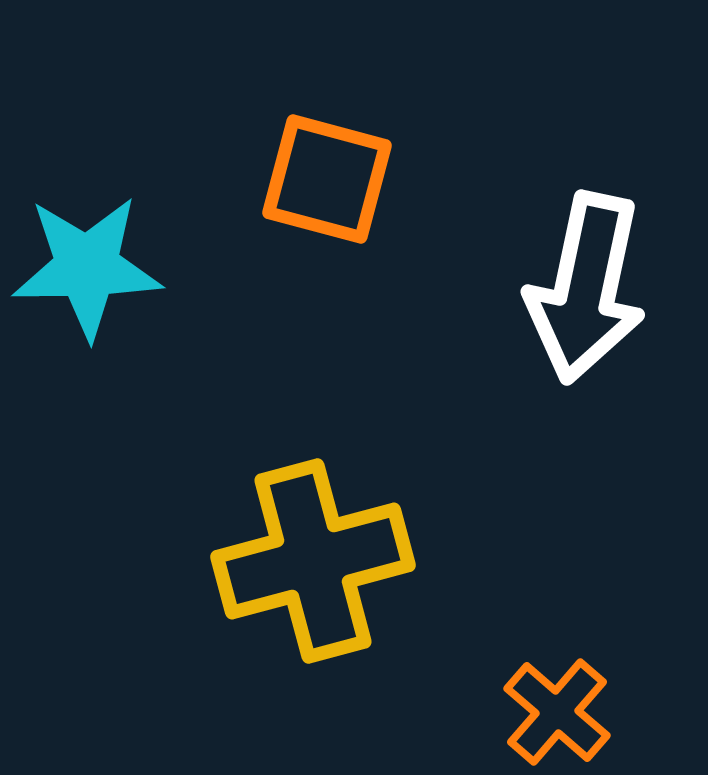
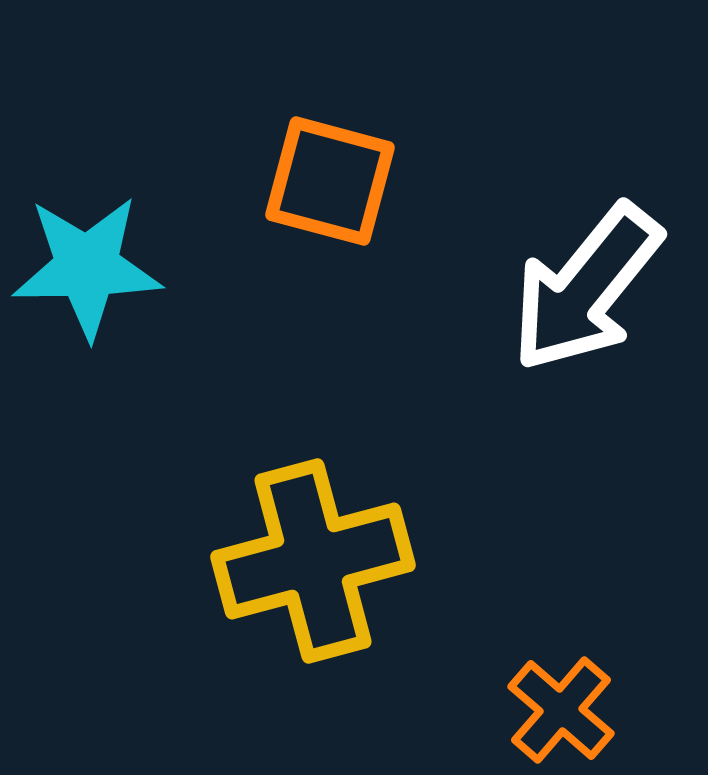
orange square: moved 3 px right, 2 px down
white arrow: rotated 27 degrees clockwise
orange cross: moved 4 px right, 2 px up
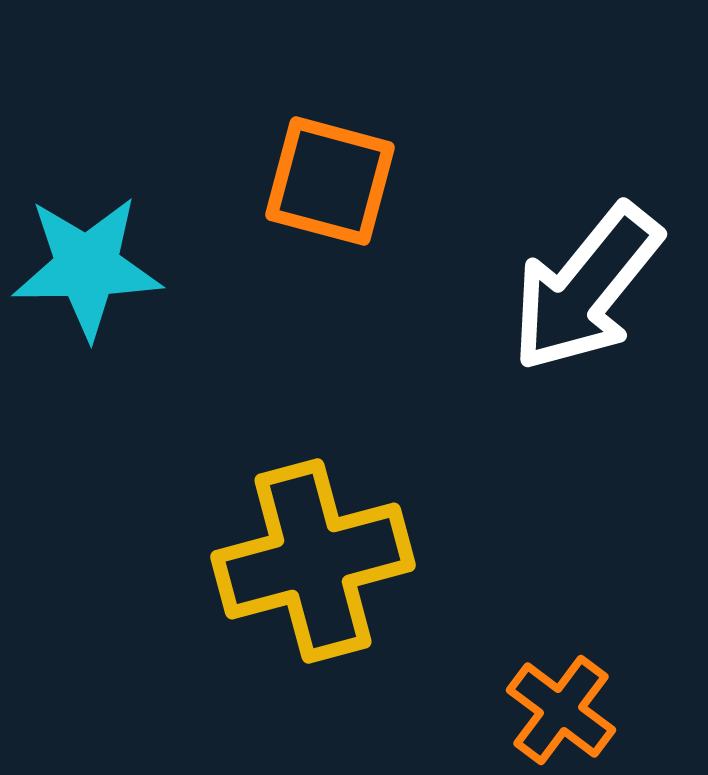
orange cross: rotated 4 degrees counterclockwise
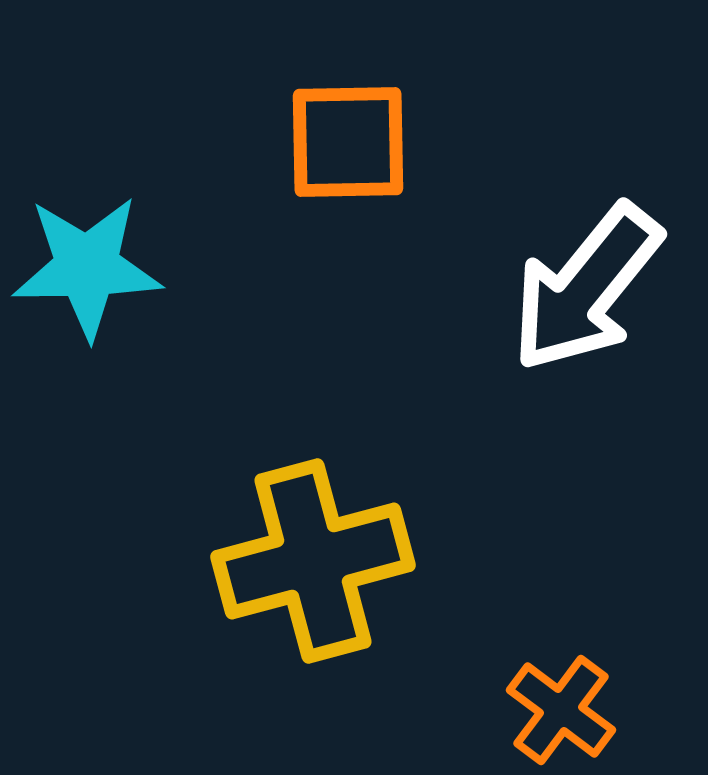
orange square: moved 18 px right, 39 px up; rotated 16 degrees counterclockwise
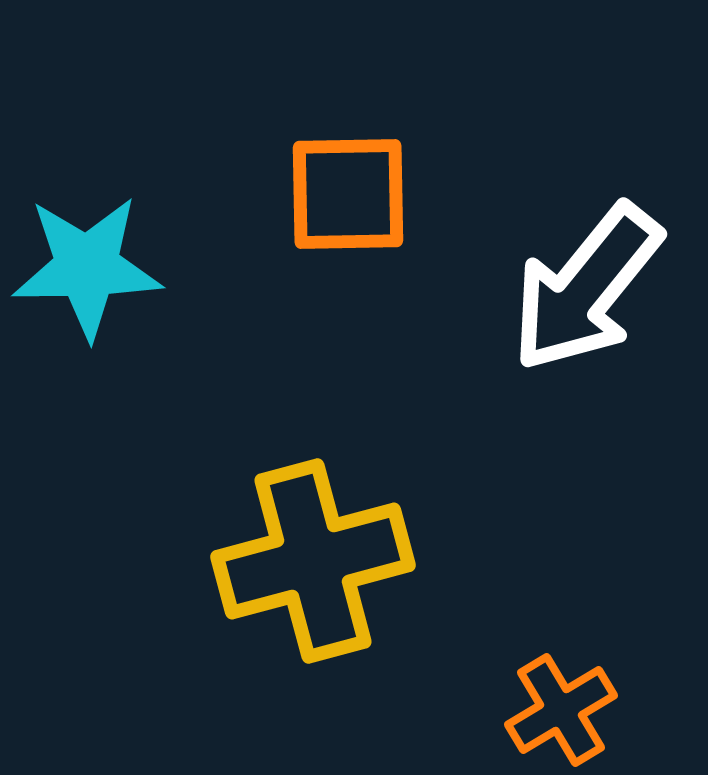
orange square: moved 52 px down
orange cross: rotated 22 degrees clockwise
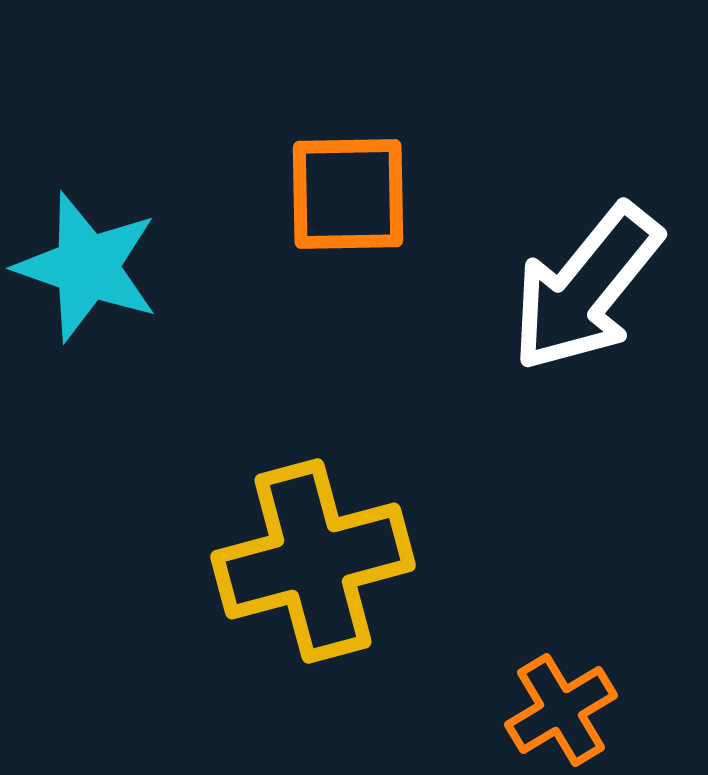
cyan star: rotated 20 degrees clockwise
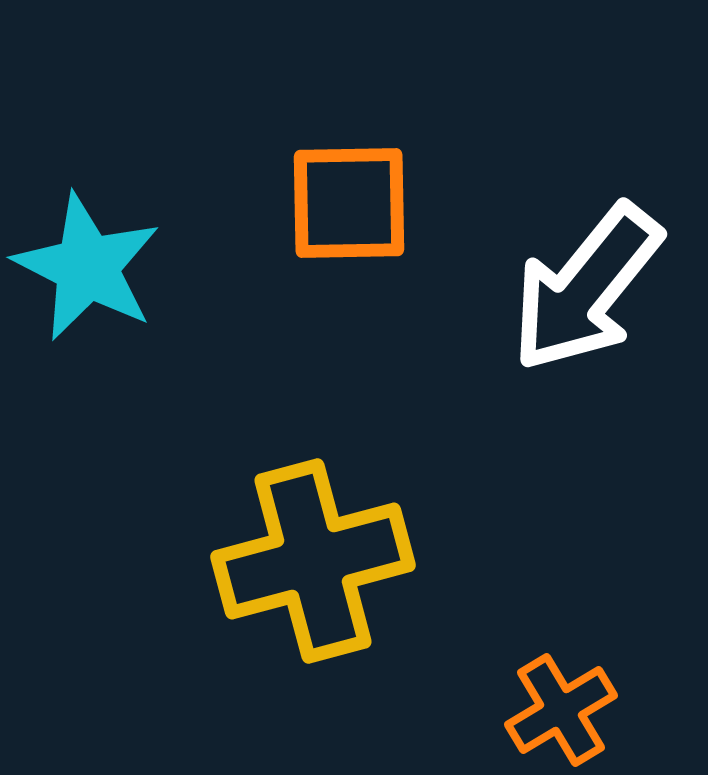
orange square: moved 1 px right, 9 px down
cyan star: rotated 8 degrees clockwise
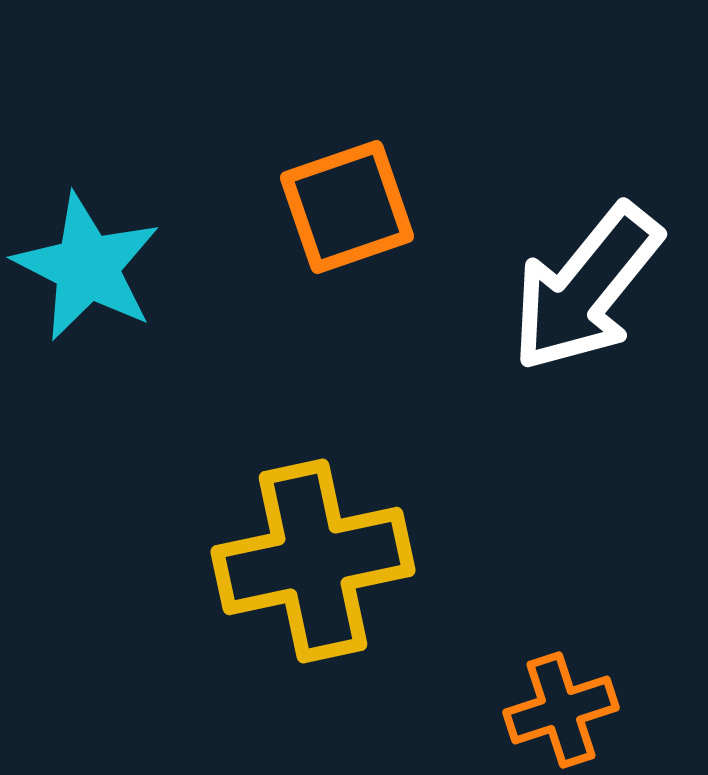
orange square: moved 2 px left, 4 px down; rotated 18 degrees counterclockwise
yellow cross: rotated 3 degrees clockwise
orange cross: rotated 13 degrees clockwise
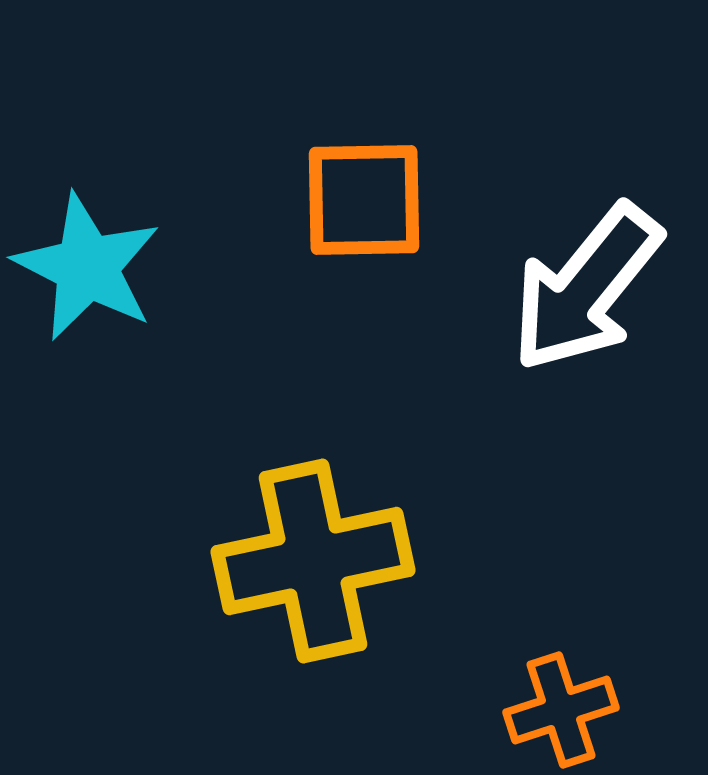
orange square: moved 17 px right, 7 px up; rotated 18 degrees clockwise
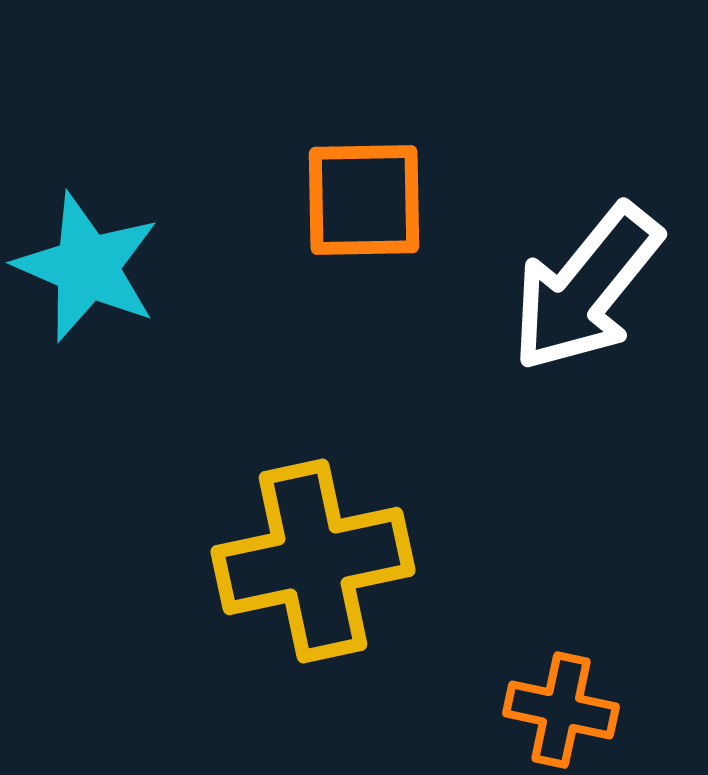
cyan star: rotated 4 degrees counterclockwise
orange cross: rotated 30 degrees clockwise
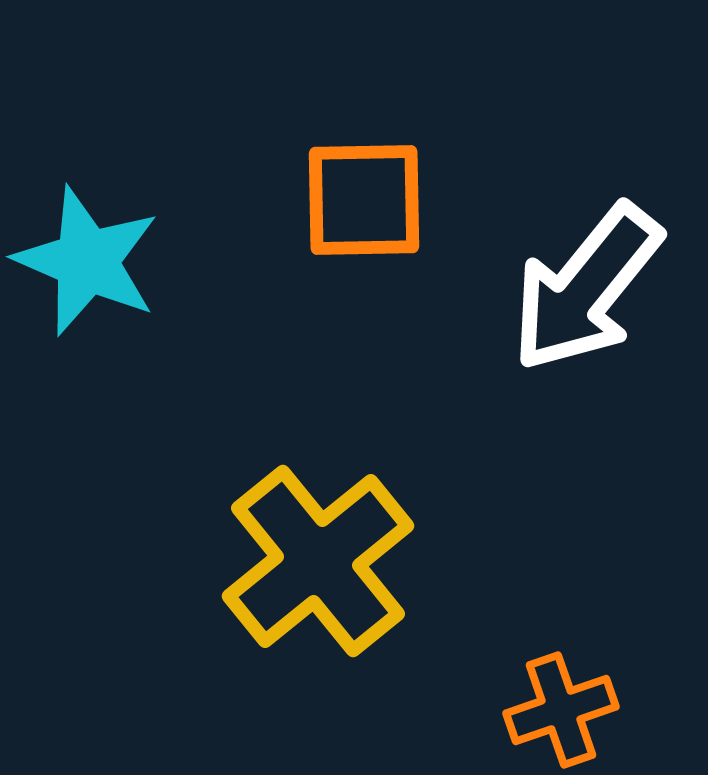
cyan star: moved 6 px up
yellow cross: moved 5 px right; rotated 27 degrees counterclockwise
orange cross: rotated 31 degrees counterclockwise
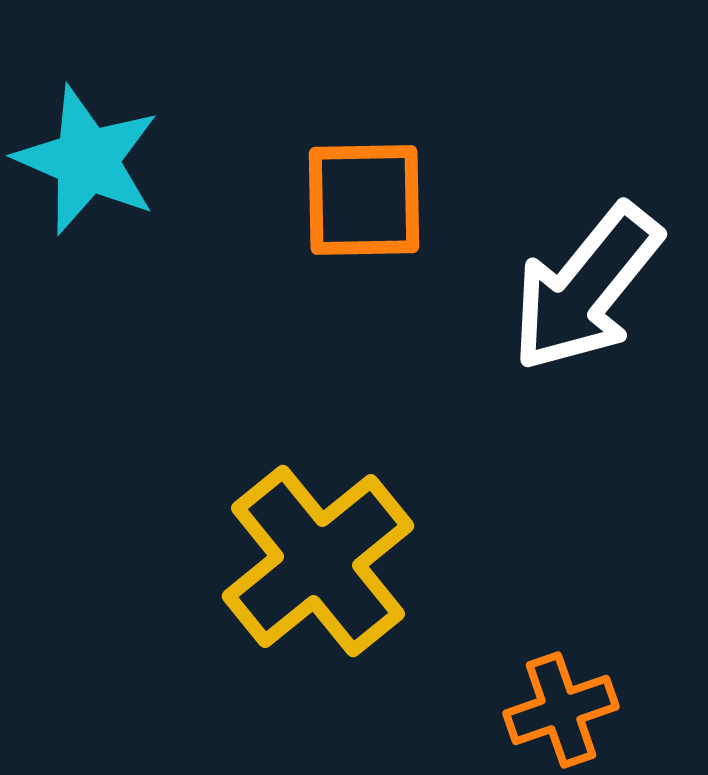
cyan star: moved 101 px up
